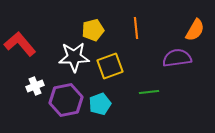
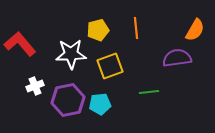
yellow pentagon: moved 5 px right
white star: moved 3 px left, 3 px up
purple hexagon: moved 2 px right
cyan pentagon: rotated 15 degrees clockwise
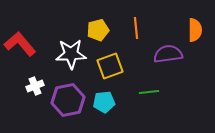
orange semicircle: rotated 30 degrees counterclockwise
purple semicircle: moved 9 px left, 4 px up
cyan pentagon: moved 4 px right, 2 px up
